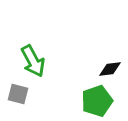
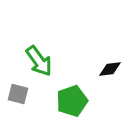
green arrow: moved 6 px right; rotated 8 degrees counterclockwise
green pentagon: moved 25 px left
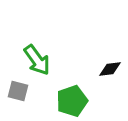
green arrow: moved 2 px left, 1 px up
gray square: moved 3 px up
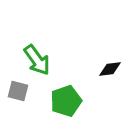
green pentagon: moved 6 px left
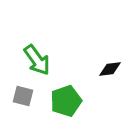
gray square: moved 5 px right, 5 px down
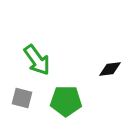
gray square: moved 1 px left, 2 px down
green pentagon: rotated 20 degrees clockwise
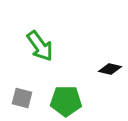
green arrow: moved 3 px right, 14 px up
black diamond: rotated 20 degrees clockwise
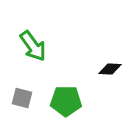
green arrow: moved 7 px left
black diamond: rotated 10 degrees counterclockwise
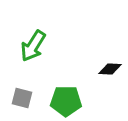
green arrow: rotated 68 degrees clockwise
